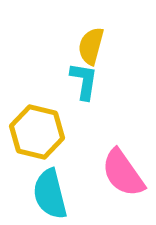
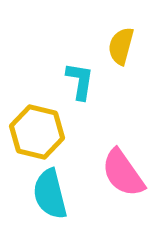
yellow semicircle: moved 30 px right
cyan L-shape: moved 4 px left
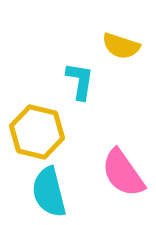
yellow semicircle: rotated 87 degrees counterclockwise
cyan semicircle: moved 1 px left, 2 px up
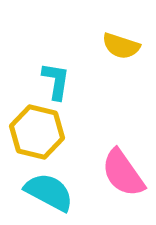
cyan L-shape: moved 24 px left
cyan semicircle: rotated 132 degrees clockwise
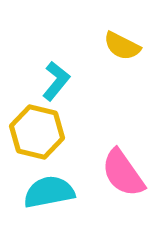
yellow semicircle: moved 1 px right; rotated 9 degrees clockwise
cyan L-shape: rotated 30 degrees clockwise
cyan semicircle: rotated 39 degrees counterclockwise
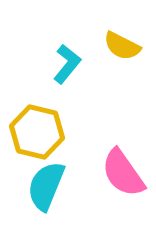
cyan L-shape: moved 11 px right, 17 px up
cyan semicircle: moved 3 px left, 6 px up; rotated 57 degrees counterclockwise
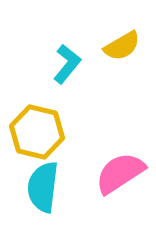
yellow semicircle: rotated 57 degrees counterclockwise
pink semicircle: moved 3 px left; rotated 92 degrees clockwise
cyan semicircle: moved 3 px left, 1 px down; rotated 15 degrees counterclockwise
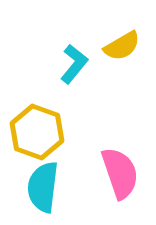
cyan L-shape: moved 7 px right
yellow hexagon: rotated 6 degrees clockwise
pink semicircle: rotated 104 degrees clockwise
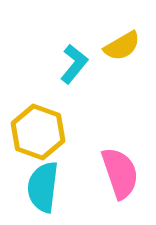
yellow hexagon: moved 1 px right
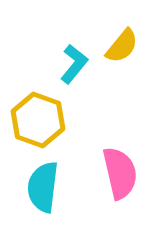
yellow semicircle: rotated 21 degrees counterclockwise
yellow hexagon: moved 12 px up
pink semicircle: rotated 6 degrees clockwise
